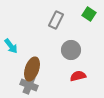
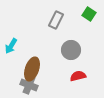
cyan arrow: rotated 70 degrees clockwise
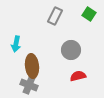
gray rectangle: moved 1 px left, 4 px up
cyan arrow: moved 5 px right, 2 px up; rotated 21 degrees counterclockwise
brown ellipse: moved 3 px up; rotated 25 degrees counterclockwise
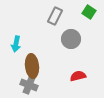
green square: moved 2 px up
gray circle: moved 11 px up
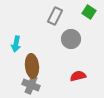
gray cross: moved 2 px right
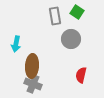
green square: moved 12 px left
gray rectangle: rotated 36 degrees counterclockwise
brown ellipse: rotated 10 degrees clockwise
red semicircle: moved 3 px right, 1 px up; rotated 63 degrees counterclockwise
gray cross: moved 2 px right, 1 px up
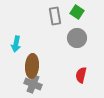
gray circle: moved 6 px right, 1 px up
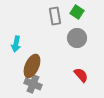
brown ellipse: rotated 20 degrees clockwise
red semicircle: rotated 126 degrees clockwise
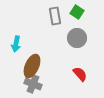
red semicircle: moved 1 px left, 1 px up
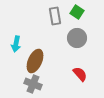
brown ellipse: moved 3 px right, 5 px up
